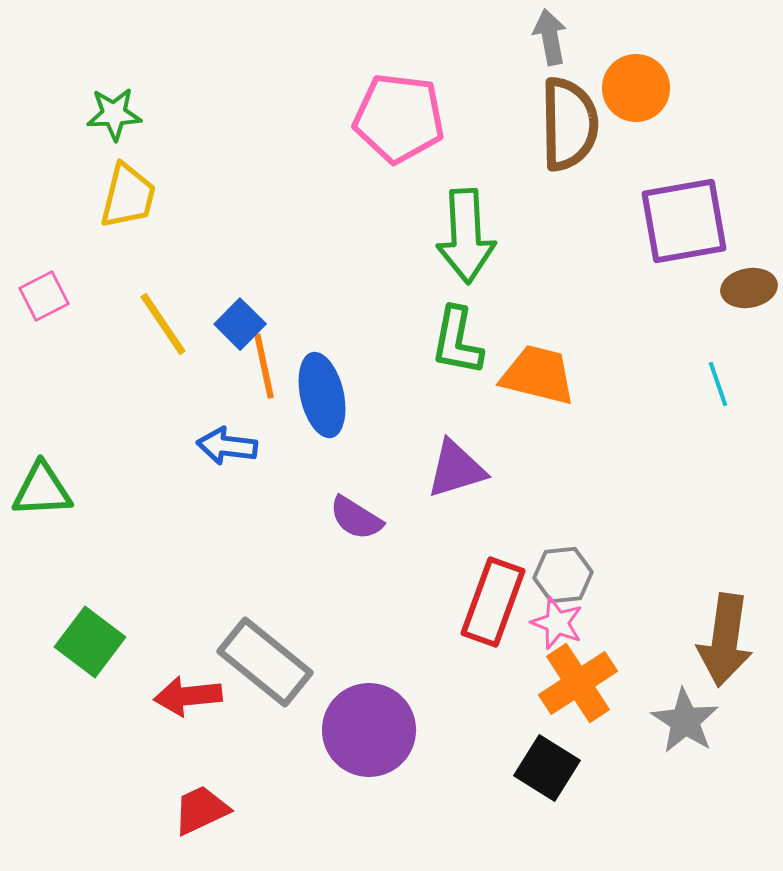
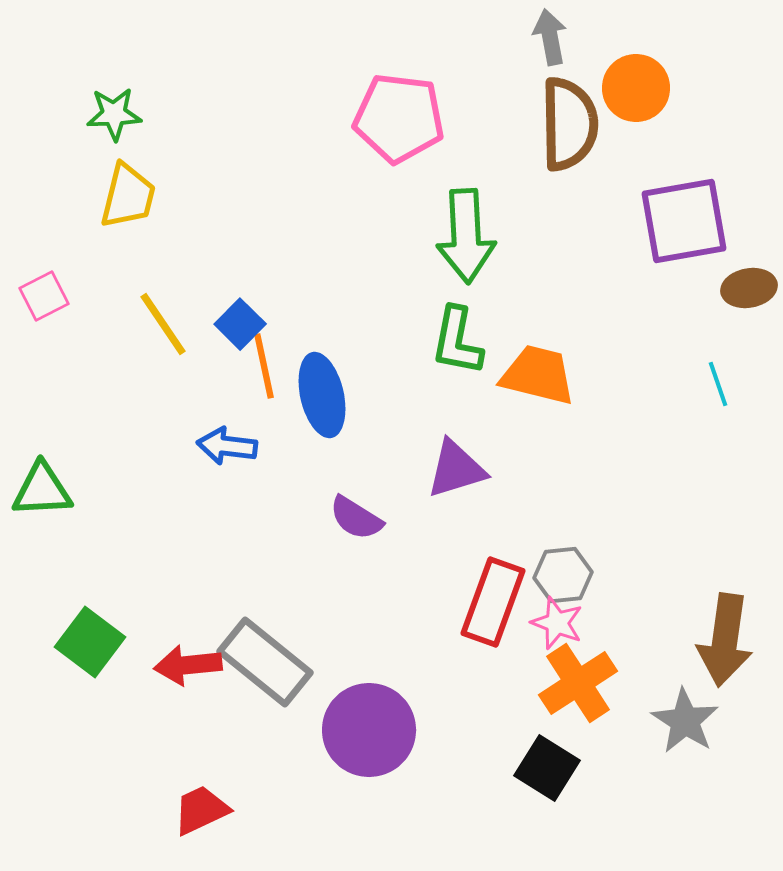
red arrow: moved 31 px up
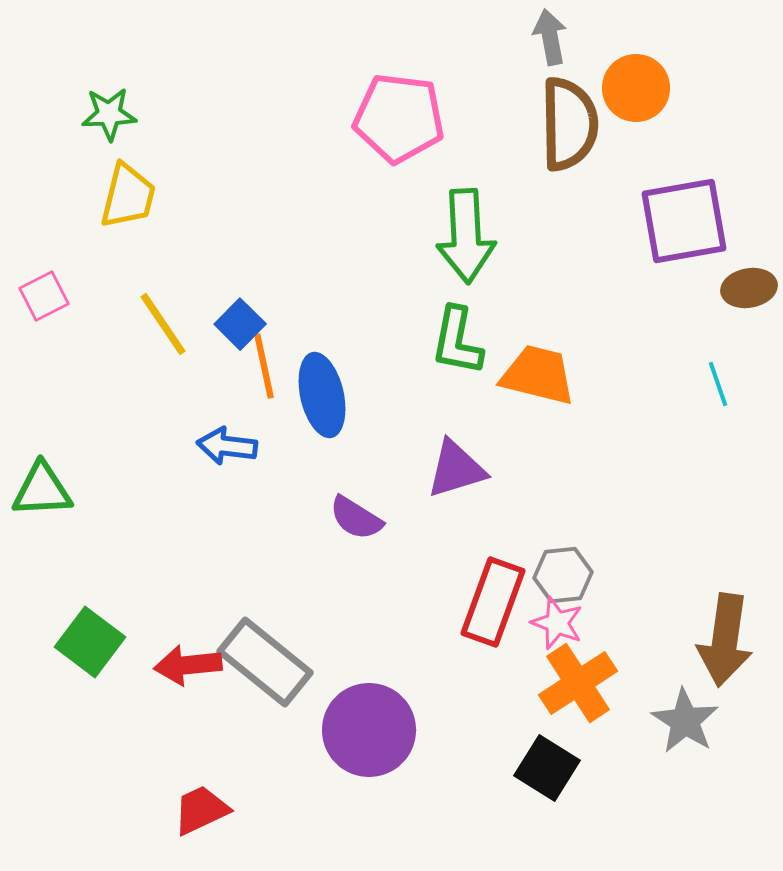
green star: moved 5 px left
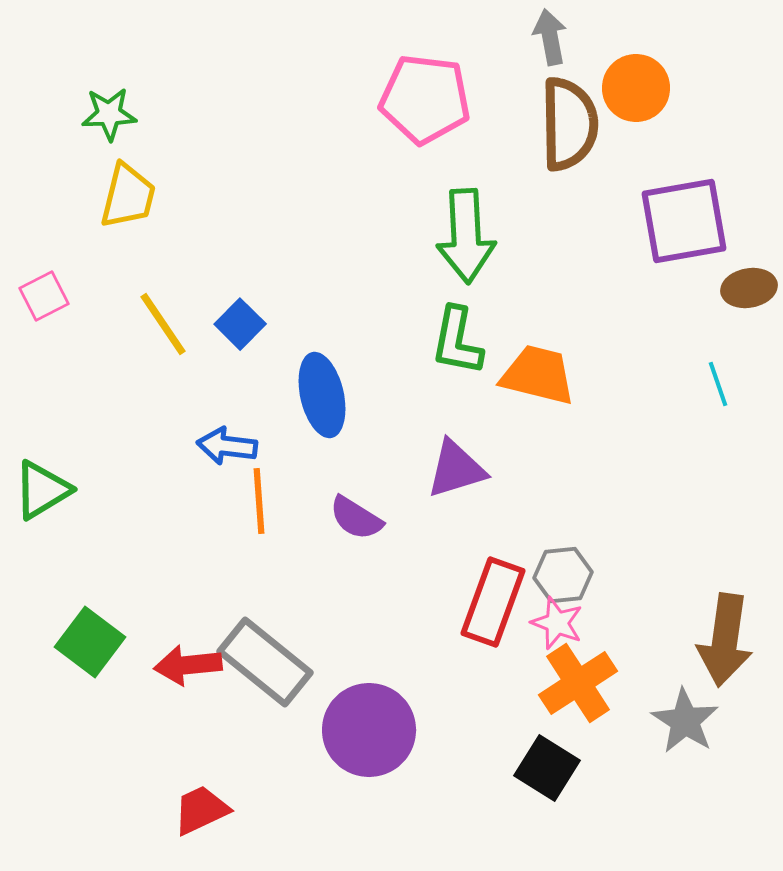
pink pentagon: moved 26 px right, 19 px up
orange line: moved 5 px left, 135 px down; rotated 8 degrees clockwise
green triangle: rotated 28 degrees counterclockwise
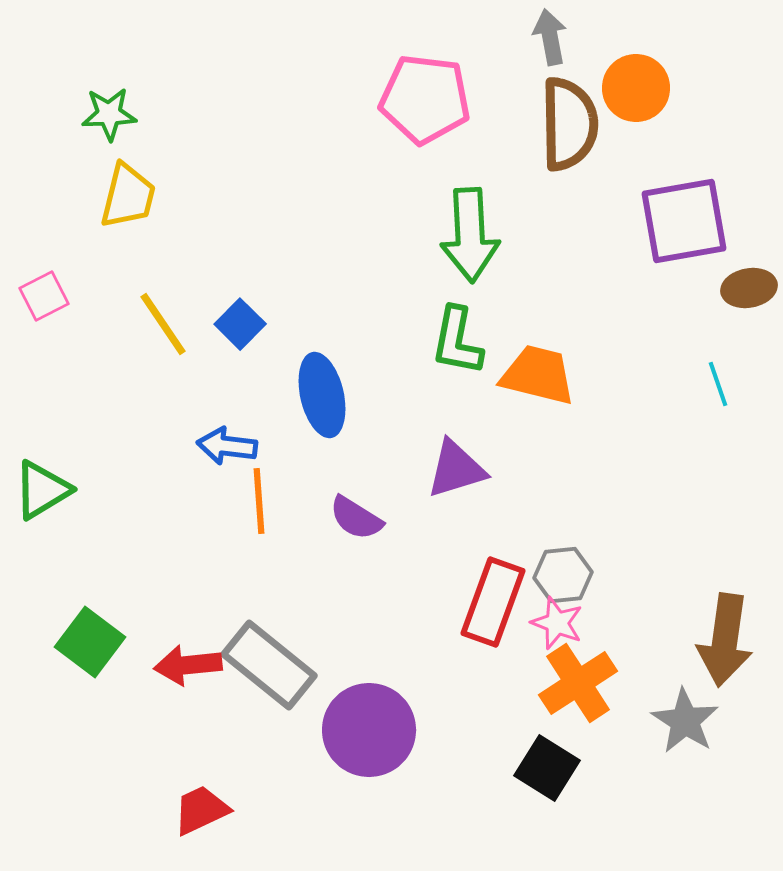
green arrow: moved 4 px right, 1 px up
gray rectangle: moved 4 px right, 3 px down
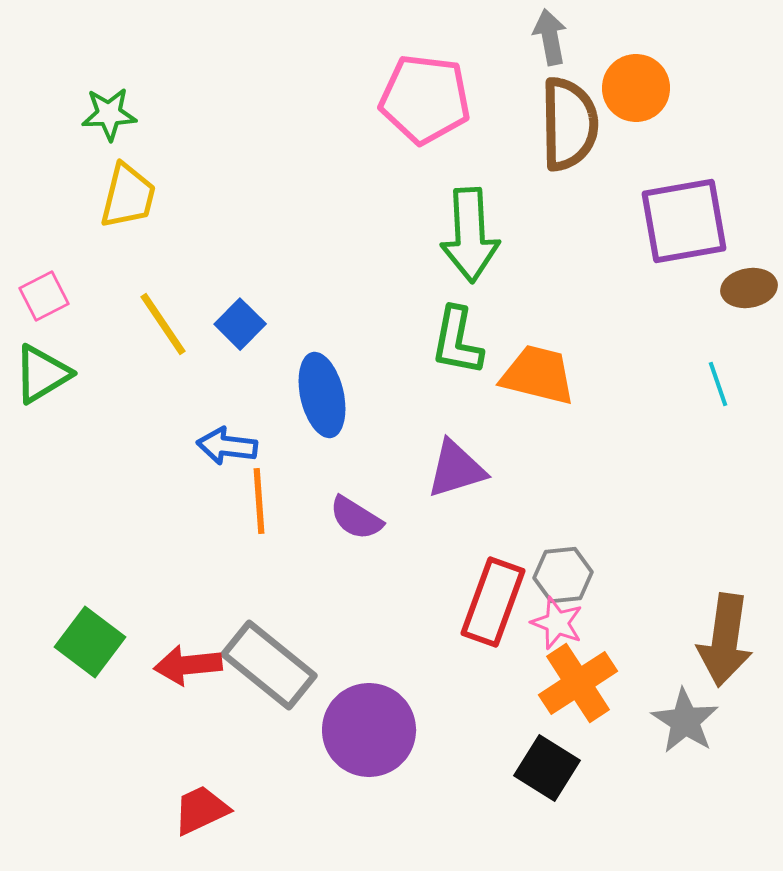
green triangle: moved 116 px up
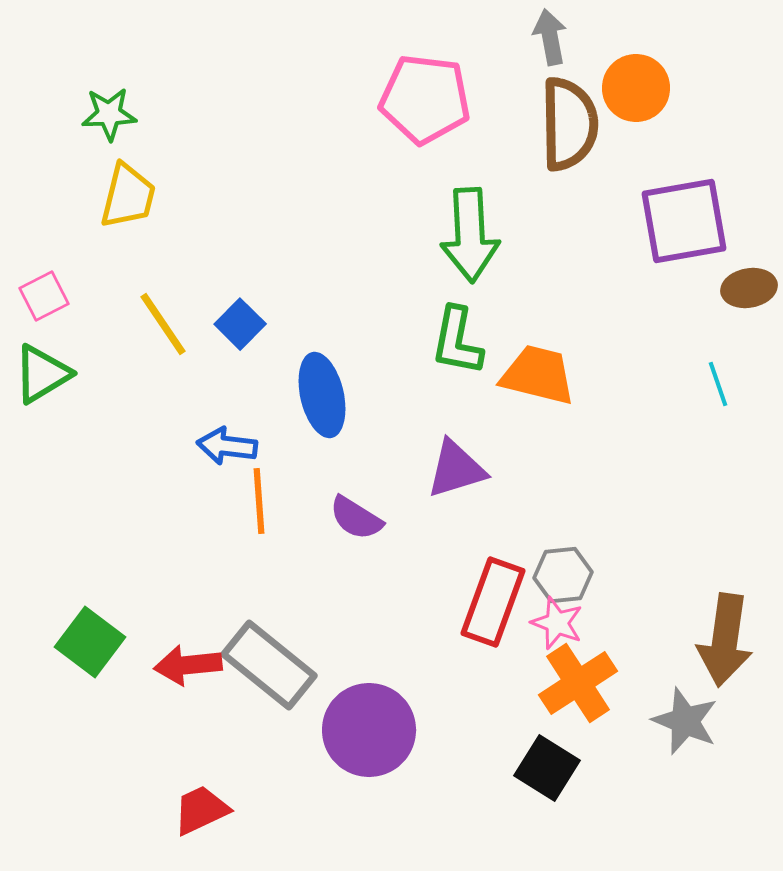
gray star: rotated 10 degrees counterclockwise
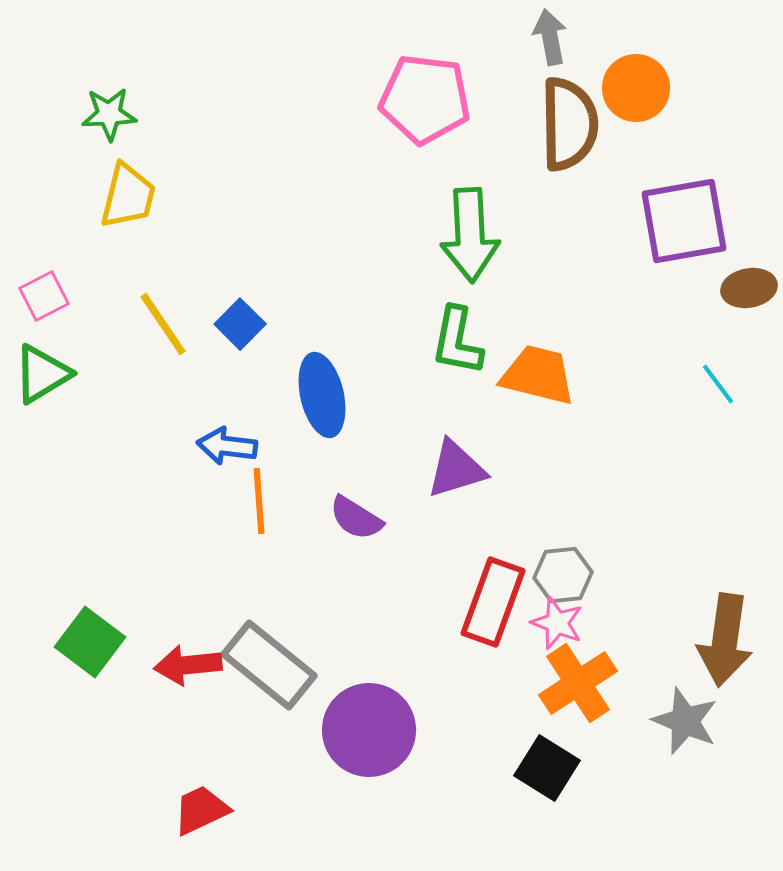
cyan line: rotated 18 degrees counterclockwise
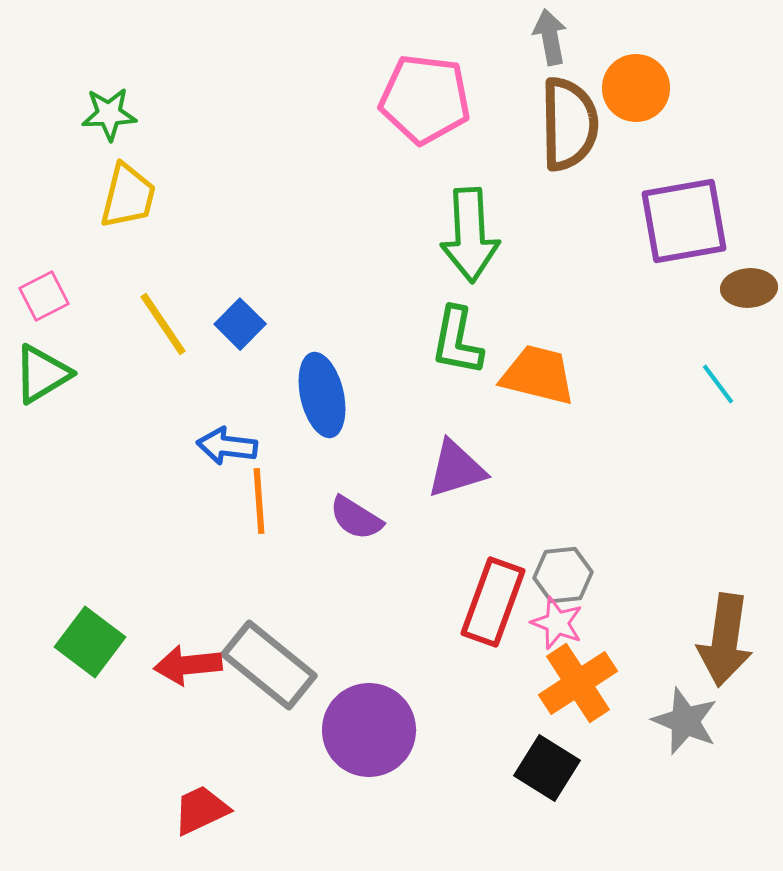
brown ellipse: rotated 6 degrees clockwise
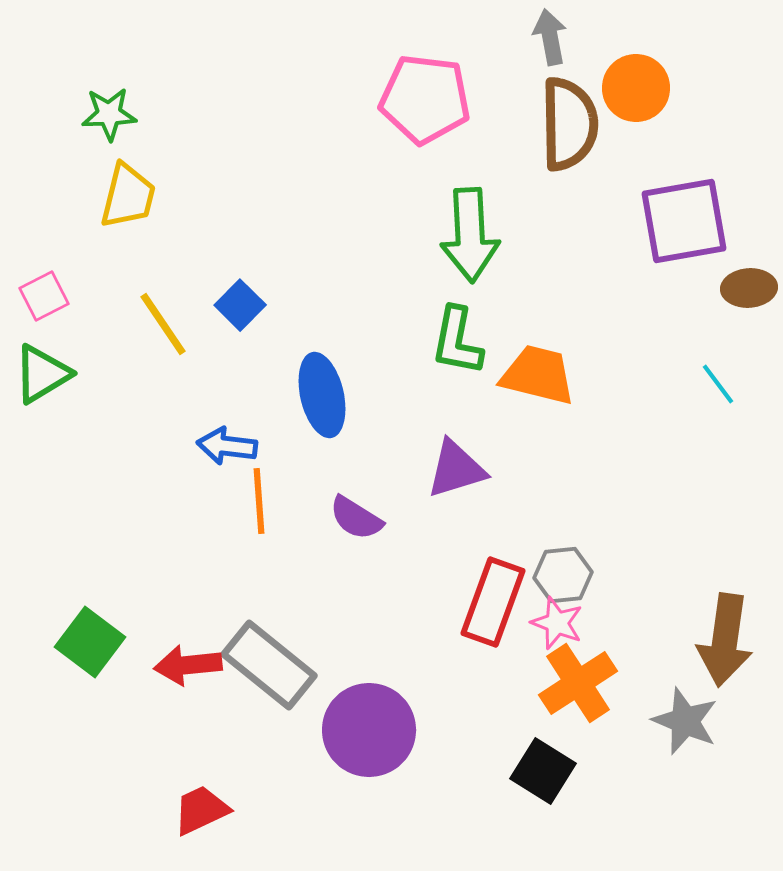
blue square: moved 19 px up
black square: moved 4 px left, 3 px down
